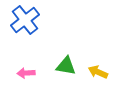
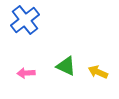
green triangle: rotated 15 degrees clockwise
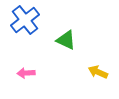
green triangle: moved 26 px up
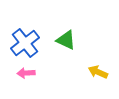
blue cross: moved 23 px down
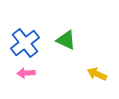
yellow arrow: moved 1 px left, 2 px down
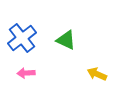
blue cross: moved 3 px left, 5 px up
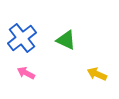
pink arrow: rotated 30 degrees clockwise
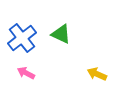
green triangle: moved 5 px left, 6 px up
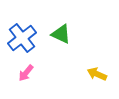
pink arrow: rotated 78 degrees counterclockwise
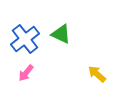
blue cross: moved 3 px right, 1 px down
yellow arrow: rotated 18 degrees clockwise
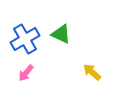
blue cross: rotated 8 degrees clockwise
yellow arrow: moved 5 px left, 2 px up
